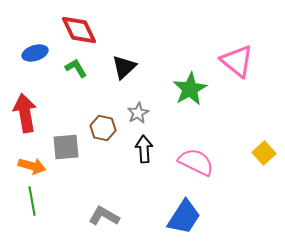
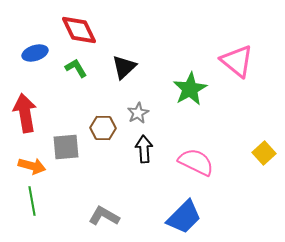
brown hexagon: rotated 10 degrees counterclockwise
blue trapezoid: rotated 12 degrees clockwise
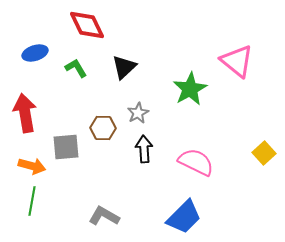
red diamond: moved 8 px right, 5 px up
green line: rotated 20 degrees clockwise
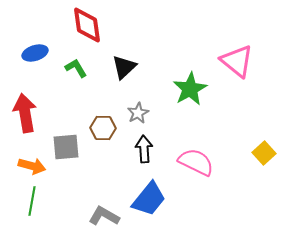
red diamond: rotated 18 degrees clockwise
blue trapezoid: moved 35 px left, 18 px up; rotated 6 degrees counterclockwise
